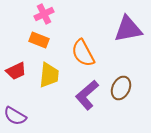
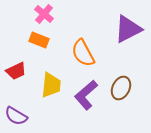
pink cross: rotated 24 degrees counterclockwise
purple triangle: rotated 16 degrees counterclockwise
yellow trapezoid: moved 2 px right, 10 px down
purple L-shape: moved 1 px left
purple semicircle: moved 1 px right
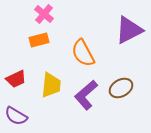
purple triangle: moved 1 px right, 1 px down
orange rectangle: rotated 36 degrees counterclockwise
red trapezoid: moved 8 px down
brown ellipse: rotated 35 degrees clockwise
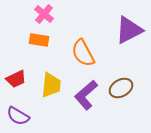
orange rectangle: rotated 24 degrees clockwise
purple semicircle: moved 2 px right
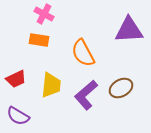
pink cross: rotated 12 degrees counterclockwise
purple triangle: rotated 24 degrees clockwise
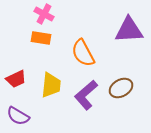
orange rectangle: moved 2 px right, 2 px up
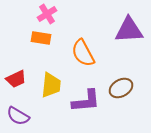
pink cross: moved 3 px right; rotated 30 degrees clockwise
purple L-shape: moved 6 px down; rotated 144 degrees counterclockwise
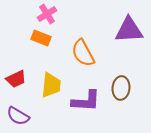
orange rectangle: rotated 12 degrees clockwise
brown ellipse: rotated 55 degrees counterclockwise
purple L-shape: rotated 8 degrees clockwise
